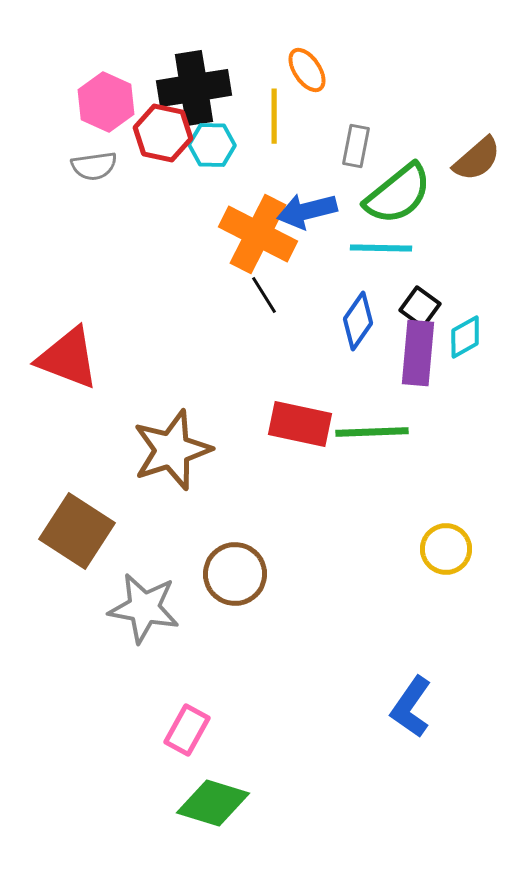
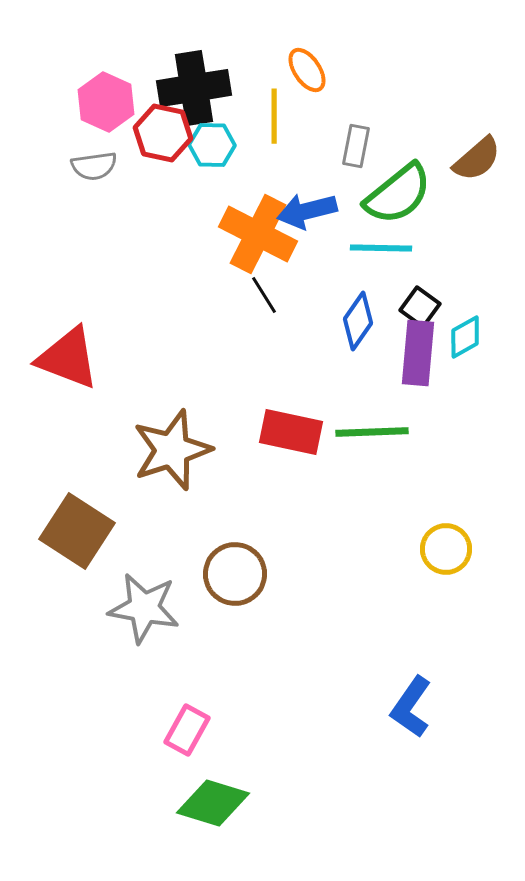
red rectangle: moved 9 px left, 8 px down
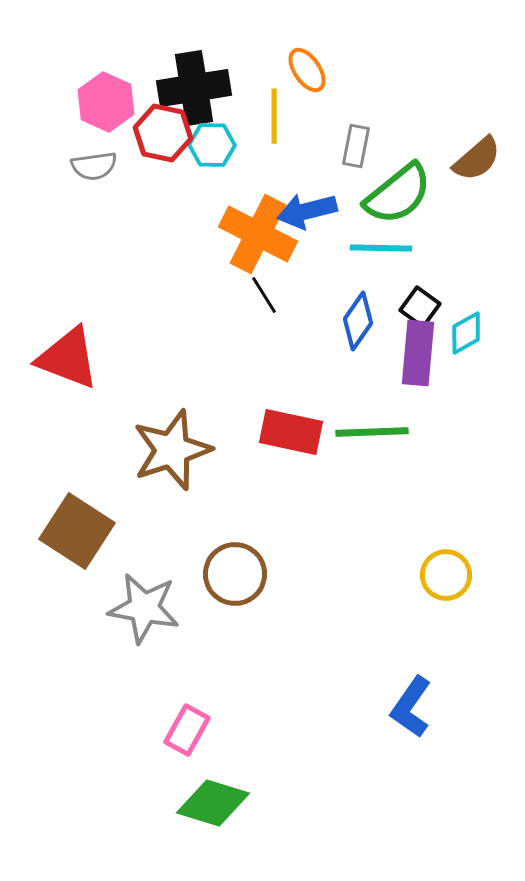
cyan diamond: moved 1 px right, 4 px up
yellow circle: moved 26 px down
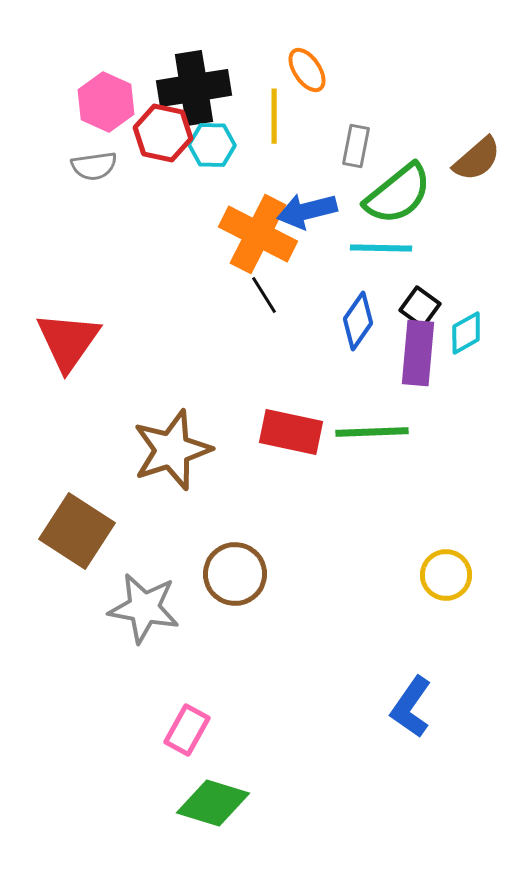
red triangle: moved 17 px up; rotated 44 degrees clockwise
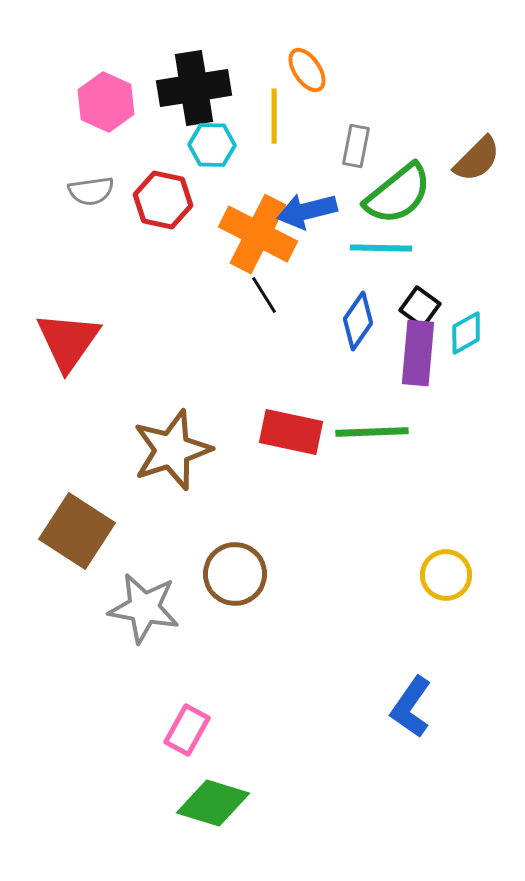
red hexagon: moved 67 px down
brown semicircle: rotated 4 degrees counterclockwise
gray semicircle: moved 3 px left, 25 px down
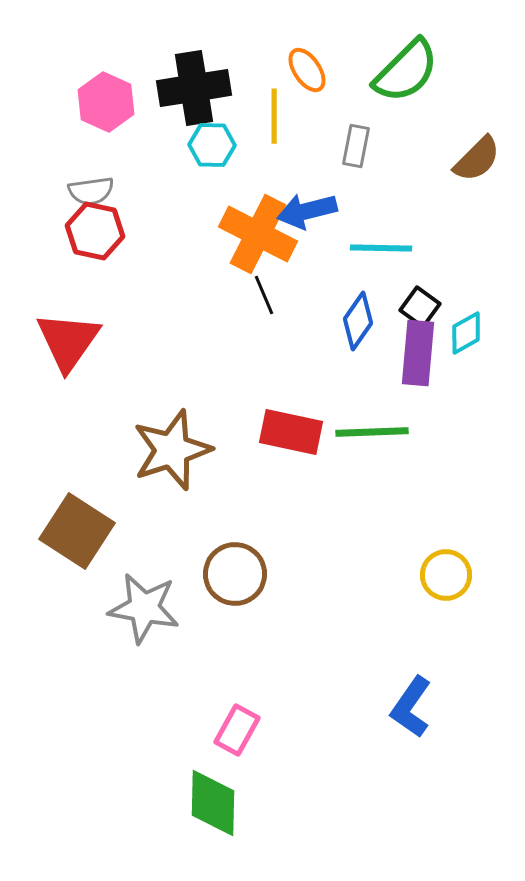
green semicircle: moved 8 px right, 123 px up; rotated 6 degrees counterclockwise
red hexagon: moved 68 px left, 31 px down
black line: rotated 9 degrees clockwise
pink rectangle: moved 50 px right
green diamond: rotated 74 degrees clockwise
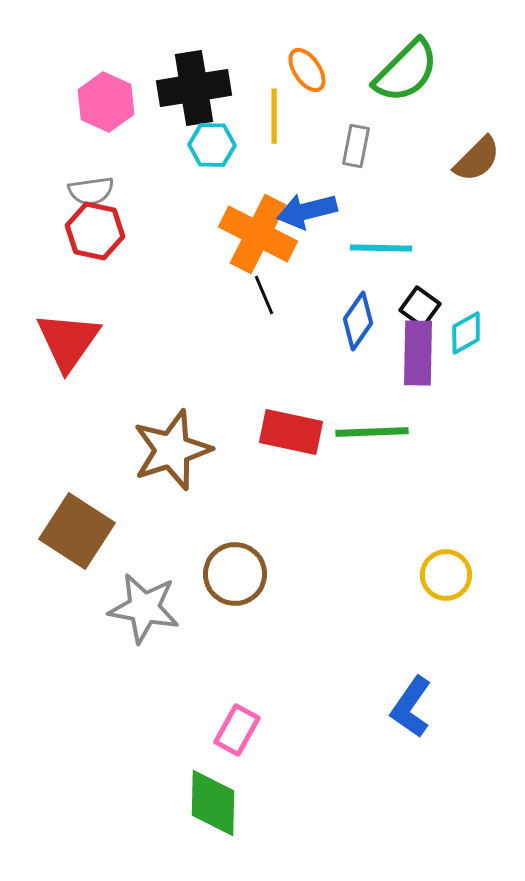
purple rectangle: rotated 4 degrees counterclockwise
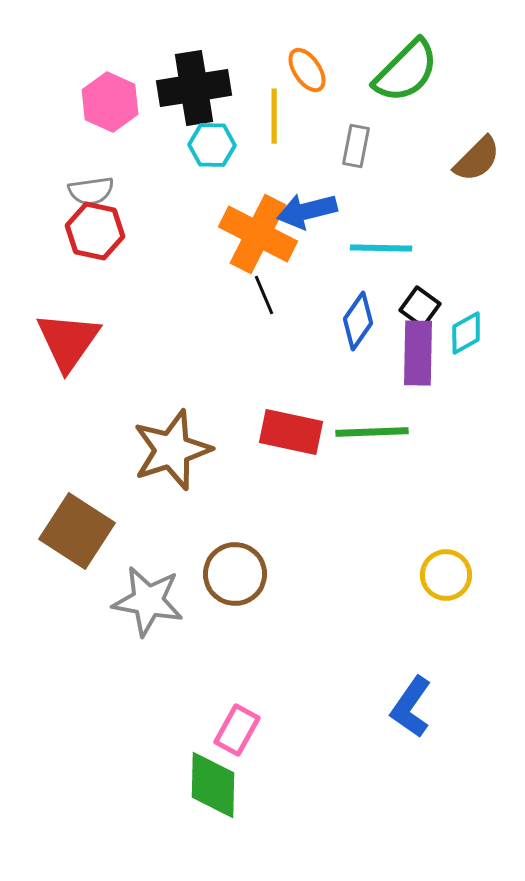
pink hexagon: moved 4 px right
gray star: moved 4 px right, 7 px up
green diamond: moved 18 px up
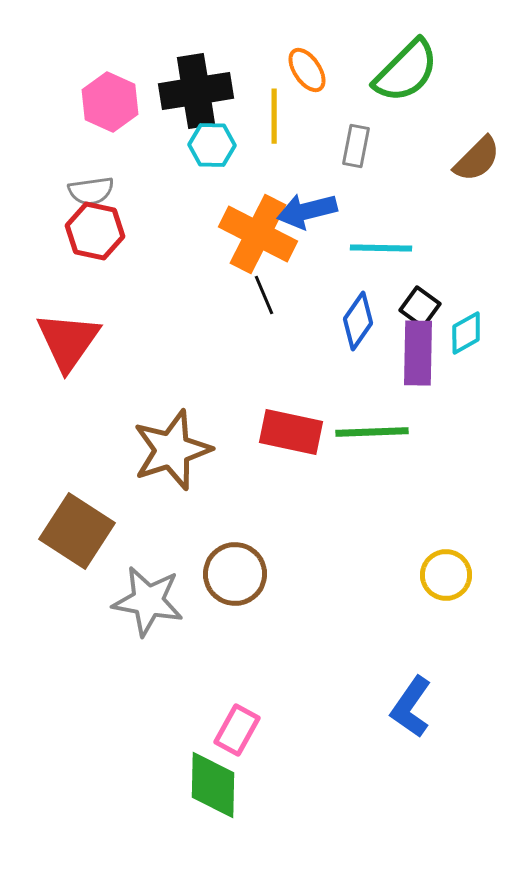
black cross: moved 2 px right, 3 px down
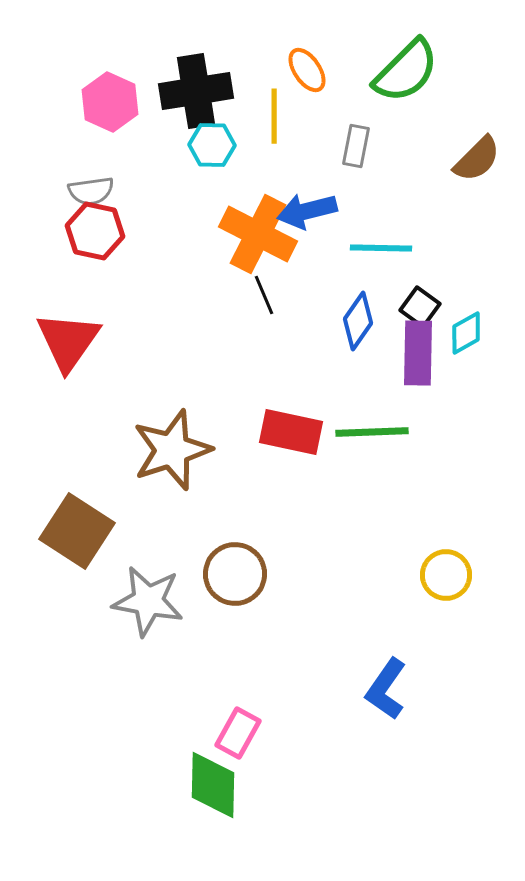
blue L-shape: moved 25 px left, 18 px up
pink rectangle: moved 1 px right, 3 px down
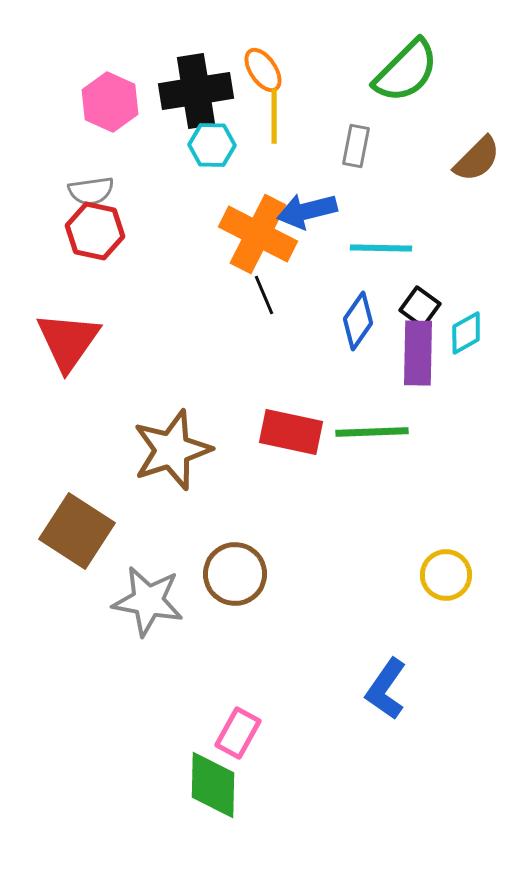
orange ellipse: moved 44 px left
